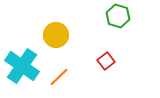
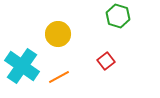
yellow circle: moved 2 px right, 1 px up
orange line: rotated 15 degrees clockwise
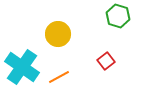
cyan cross: moved 1 px down
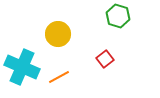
red square: moved 1 px left, 2 px up
cyan cross: rotated 12 degrees counterclockwise
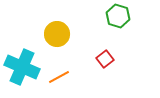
yellow circle: moved 1 px left
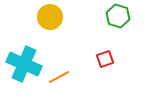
yellow circle: moved 7 px left, 17 px up
red square: rotated 18 degrees clockwise
cyan cross: moved 2 px right, 3 px up
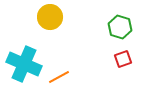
green hexagon: moved 2 px right, 11 px down
red square: moved 18 px right
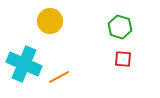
yellow circle: moved 4 px down
red square: rotated 24 degrees clockwise
